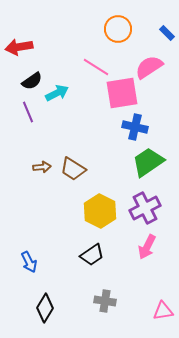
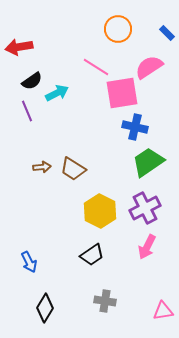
purple line: moved 1 px left, 1 px up
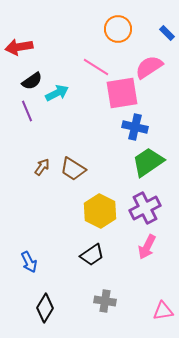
brown arrow: rotated 48 degrees counterclockwise
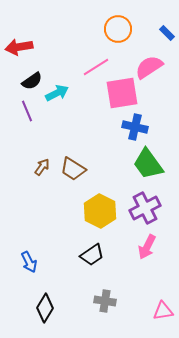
pink line: rotated 64 degrees counterclockwise
green trapezoid: moved 2 px down; rotated 92 degrees counterclockwise
